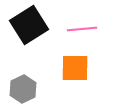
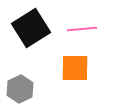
black square: moved 2 px right, 3 px down
gray hexagon: moved 3 px left
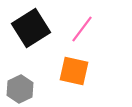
pink line: rotated 48 degrees counterclockwise
orange square: moved 1 px left, 3 px down; rotated 12 degrees clockwise
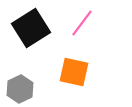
pink line: moved 6 px up
orange square: moved 1 px down
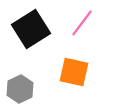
black square: moved 1 px down
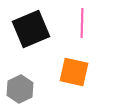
pink line: rotated 36 degrees counterclockwise
black square: rotated 9 degrees clockwise
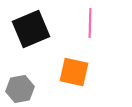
pink line: moved 8 px right
gray hexagon: rotated 16 degrees clockwise
